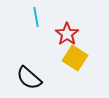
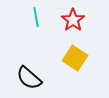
red star: moved 6 px right, 14 px up
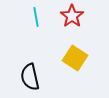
red star: moved 1 px left, 4 px up
black semicircle: moved 1 px right, 1 px up; rotated 36 degrees clockwise
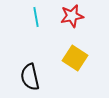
red star: rotated 25 degrees clockwise
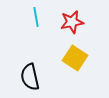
red star: moved 6 px down
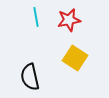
red star: moved 3 px left, 2 px up
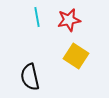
cyan line: moved 1 px right
yellow square: moved 1 px right, 2 px up
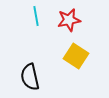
cyan line: moved 1 px left, 1 px up
